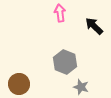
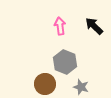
pink arrow: moved 13 px down
brown circle: moved 26 px right
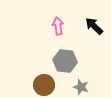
pink arrow: moved 2 px left
gray hexagon: moved 1 px up; rotated 15 degrees counterclockwise
brown circle: moved 1 px left, 1 px down
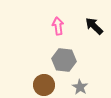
gray hexagon: moved 1 px left, 1 px up
gray star: moved 1 px left; rotated 14 degrees clockwise
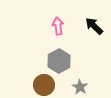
gray hexagon: moved 5 px left, 1 px down; rotated 25 degrees clockwise
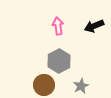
black arrow: rotated 66 degrees counterclockwise
gray star: moved 1 px right, 1 px up; rotated 14 degrees clockwise
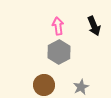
black arrow: rotated 90 degrees counterclockwise
gray hexagon: moved 9 px up
gray star: moved 1 px down
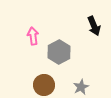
pink arrow: moved 25 px left, 10 px down
